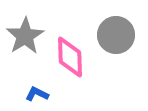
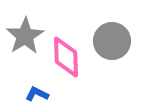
gray circle: moved 4 px left, 6 px down
pink diamond: moved 4 px left
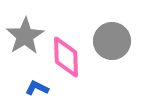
blue L-shape: moved 6 px up
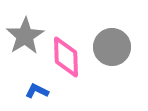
gray circle: moved 6 px down
blue L-shape: moved 3 px down
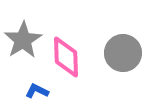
gray star: moved 2 px left, 4 px down
gray circle: moved 11 px right, 6 px down
